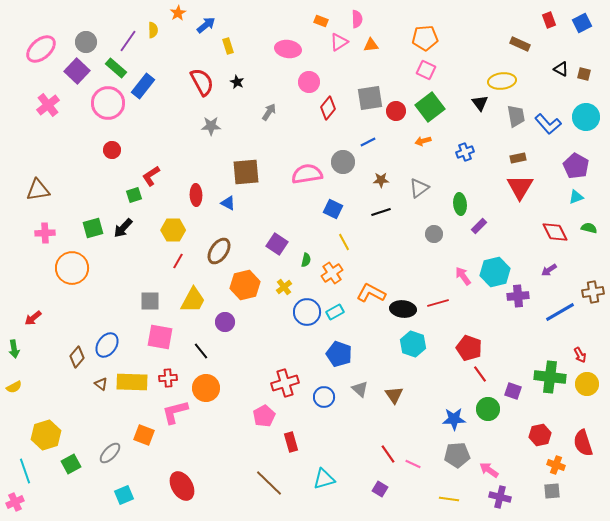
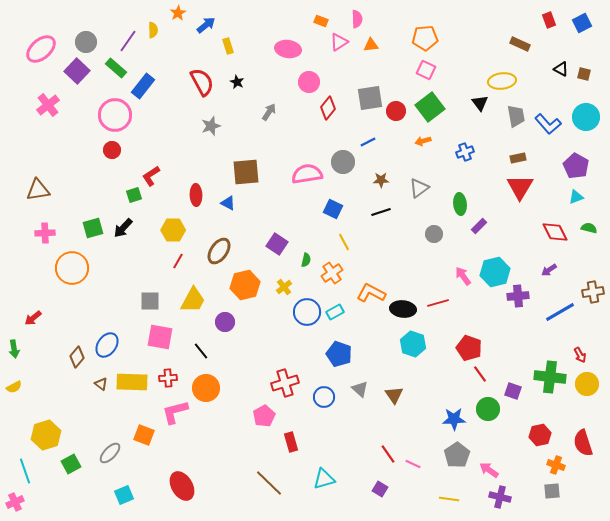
pink circle at (108, 103): moved 7 px right, 12 px down
gray star at (211, 126): rotated 18 degrees counterclockwise
gray pentagon at (457, 455): rotated 30 degrees counterclockwise
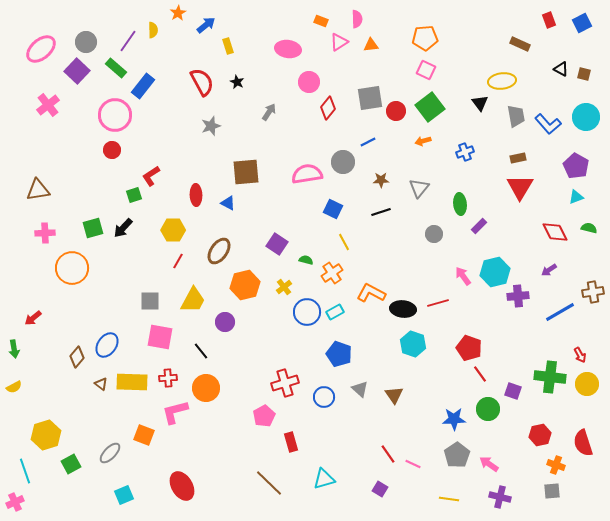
gray triangle at (419, 188): rotated 15 degrees counterclockwise
green semicircle at (306, 260): rotated 88 degrees counterclockwise
pink arrow at (489, 470): moved 6 px up
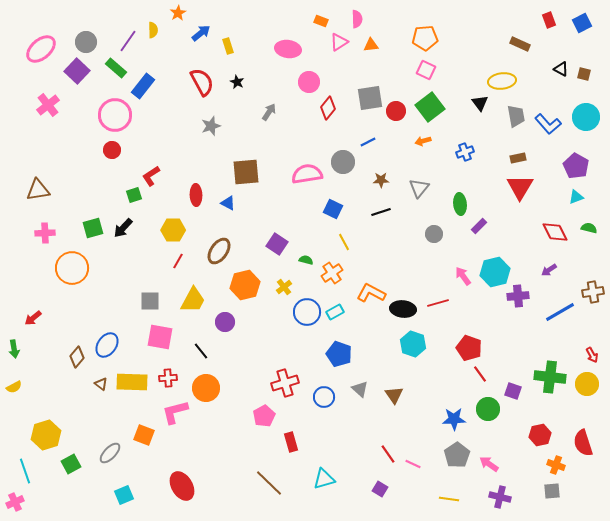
blue arrow at (206, 25): moved 5 px left, 8 px down
red arrow at (580, 355): moved 12 px right
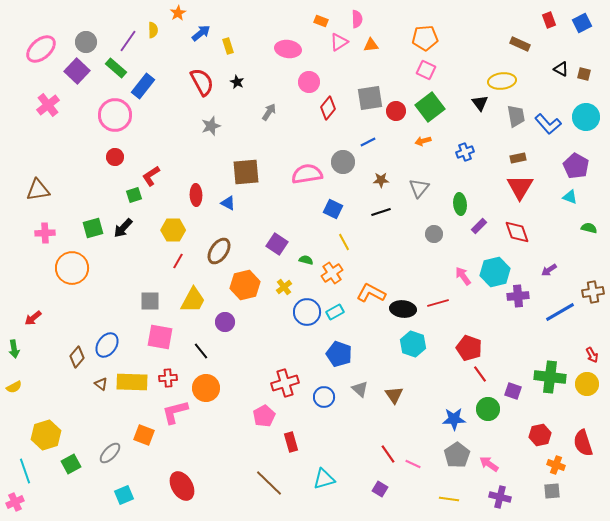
red circle at (112, 150): moved 3 px right, 7 px down
cyan triangle at (576, 197): moved 6 px left; rotated 42 degrees clockwise
red diamond at (555, 232): moved 38 px left; rotated 8 degrees clockwise
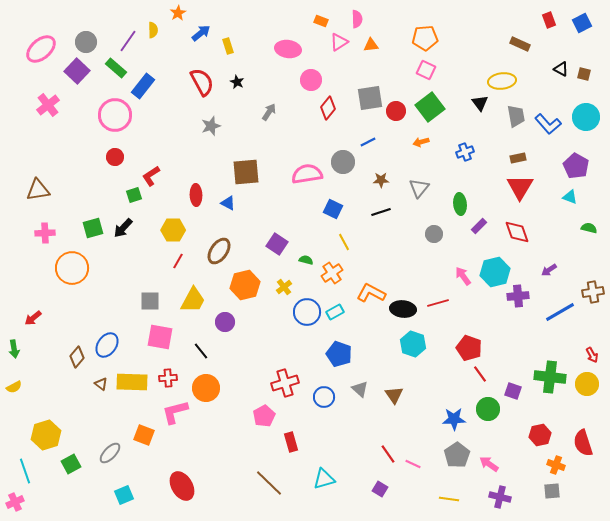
pink circle at (309, 82): moved 2 px right, 2 px up
orange arrow at (423, 141): moved 2 px left, 1 px down
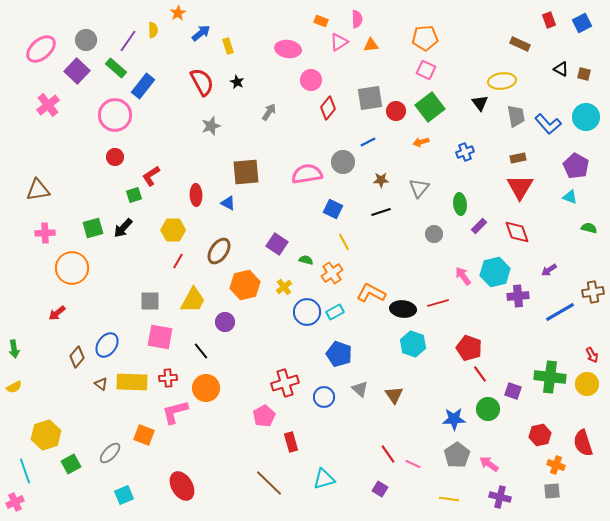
gray circle at (86, 42): moved 2 px up
red arrow at (33, 318): moved 24 px right, 5 px up
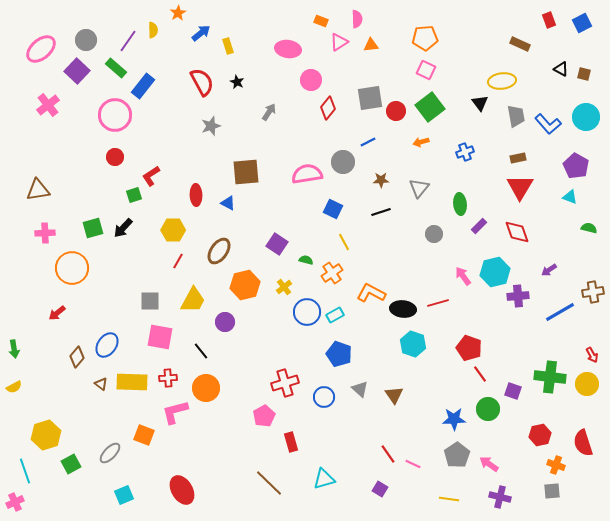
cyan rectangle at (335, 312): moved 3 px down
red ellipse at (182, 486): moved 4 px down
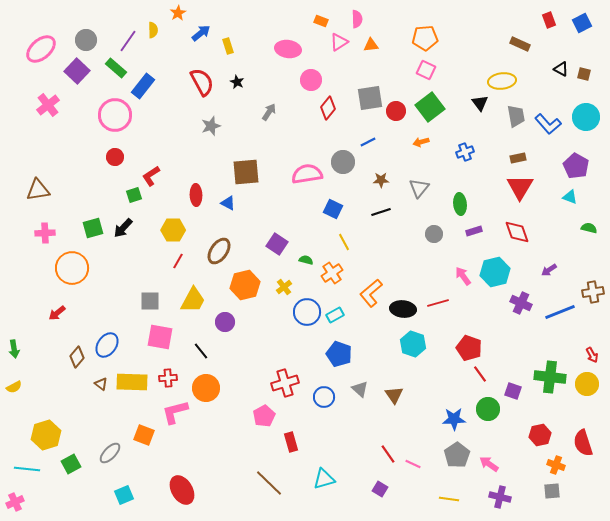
purple rectangle at (479, 226): moved 5 px left, 5 px down; rotated 28 degrees clockwise
orange L-shape at (371, 293): rotated 68 degrees counterclockwise
purple cross at (518, 296): moved 3 px right, 7 px down; rotated 30 degrees clockwise
blue line at (560, 312): rotated 8 degrees clockwise
cyan line at (25, 471): moved 2 px right, 2 px up; rotated 65 degrees counterclockwise
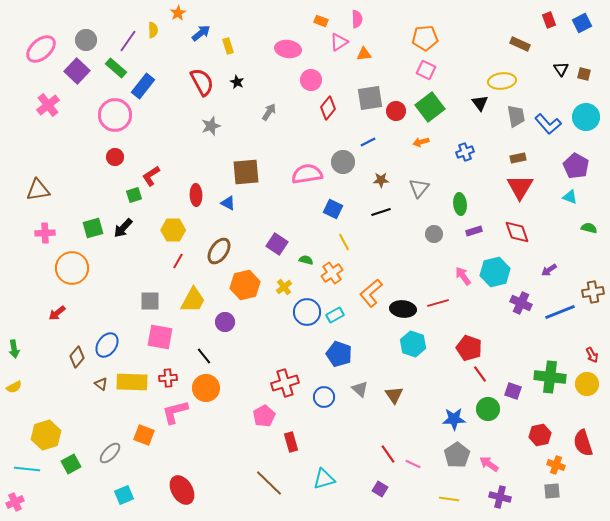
orange triangle at (371, 45): moved 7 px left, 9 px down
black triangle at (561, 69): rotated 28 degrees clockwise
black line at (201, 351): moved 3 px right, 5 px down
